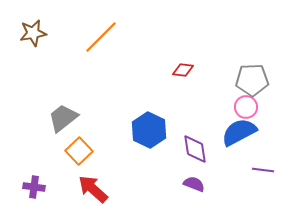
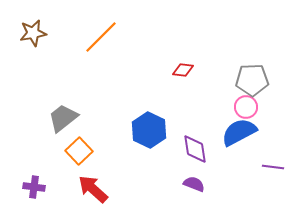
purple line: moved 10 px right, 3 px up
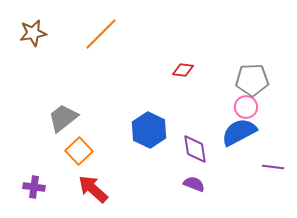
orange line: moved 3 px up
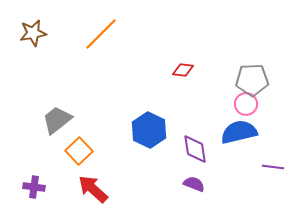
pink circle: moved 3 px up
gray trapezoid: moved 6 px left, 2 px down
blue semicircle: rotated 15 degrees clockwise
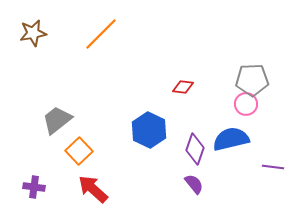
red diamond: moved 17 px down
blue semicircle: moved 8 px left, 7 px down
purple diamond: rotated 28 degrees clockwise
purple semicircle: rotated 30 degrees clockwise
